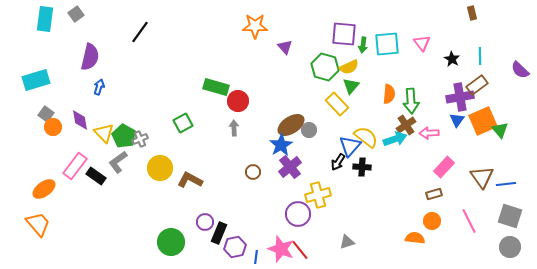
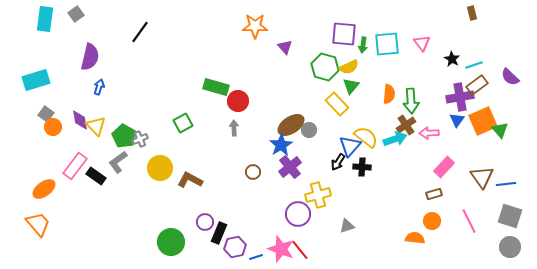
cyan line at (480, 56): moved 6 px left, 9 px down; rotated 72 degrees clockwise
purple semicircle at (520, 70): moved 10 px left, 7 px down
yellow triangle at (104, 133): moved 8 px left, 7 px up
gray triangle at (347, 242): moved 16 px up
blue line at (256, 257): rotated 64 degrees clockwise
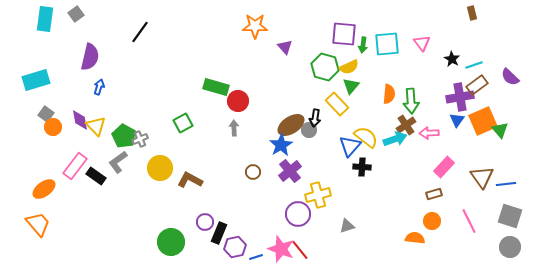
black arrow at (338, 162): moved 23 px left, 44 px up; rotated 24 degrees counterclockwise
purple cross at (290, 167): moved 4 px down
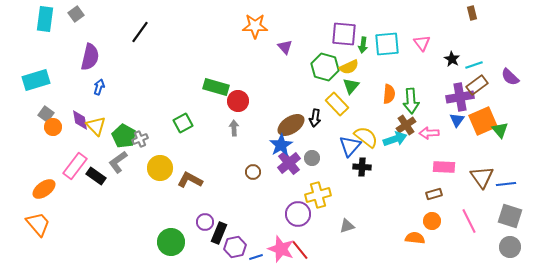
gray circle at (309, 130): moved 3 px right, 28 px down
pink rectangle at (444, 167): rotated 50 degrees clockwise
purple cross at (290, 171): moved 1 px left, 8 px up
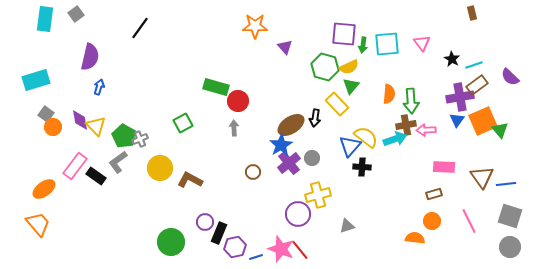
black line at (140, 32): moved 4 px up
brown cross at (406, 125): rotated 24 degrees clockwise
pink arrow at (429, 133): moved 3 px left, 3 px up
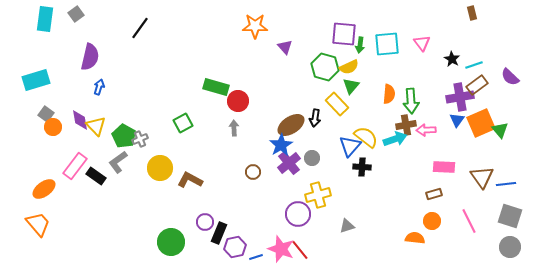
green arrow at (363, 45): moved 3 px left
orange square at (483, 121): moved 2 px left, 2 px down
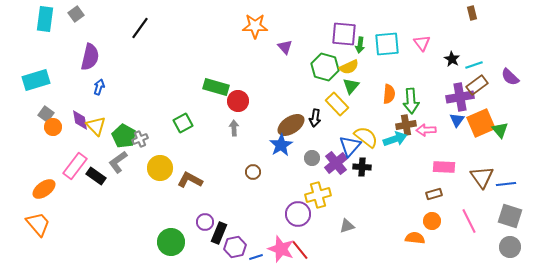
purple cross at (289, 163): moved 47 px right
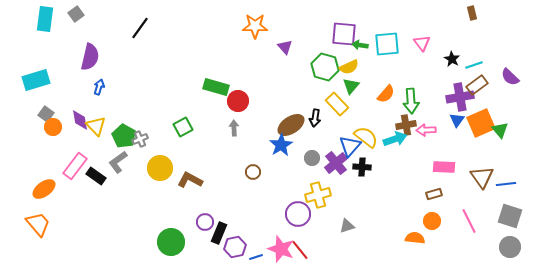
green arrow at (360, 45): rotated 91 degrees clockwise
orange semicircle at (389, 94): moved 3 px left; rotated 36 degrees clockwise
green square at (183, 123): moved 4 px down
